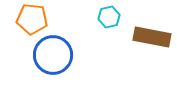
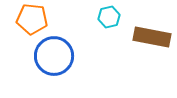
blue circle: moved 1 px right, 1 px down
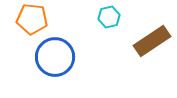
brown rectangle: moved 4 px down; rotated 45 degrees counterclockwise
blue circle: moved 1 px right, 1 px down
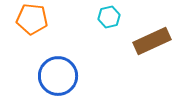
brown rectangle: rotated 9 degrees clockwise
blue circle: moved 3 px right, 19 px down
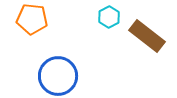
cyan hexagon: rotated 15 degrees counterclockwise
brown rectangle: moved 5 px left, 5 px up; rotated 63 degrees clockwise
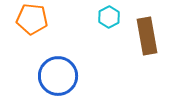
brown rectangle: rotated 42 degrees clockwise
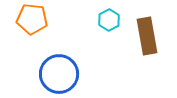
cyan hexagon: moved 3 px down
blue circle: moved 1 px right, 2 px up
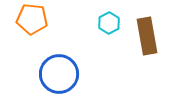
cyan hexagon: moved 3 px down
